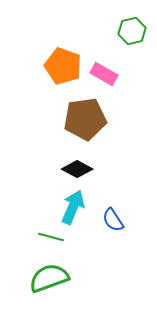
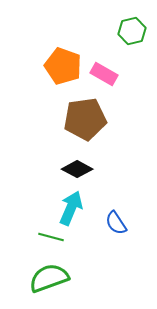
cyan arrow: moved 2 px left, 1 px down
blue semicircle: moved 3 px right, 3 px down
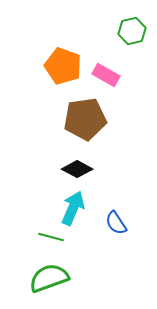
pink rectangle: moved 2 px right, 1 px down
cyan arrow: moved 2 px right
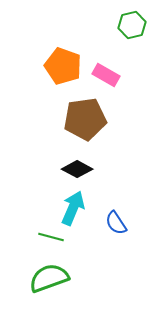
green hexagon: moved 6 px up
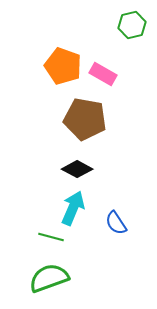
pink rectangle: moved 3 px left, 1 px up
brown pentagon: rotated 18 degrees clockwise
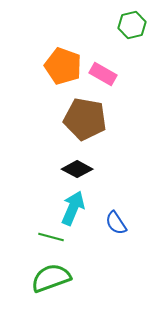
green semicircle: moved 2 px right
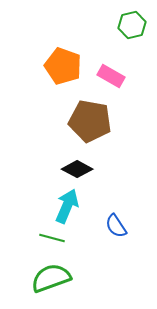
pink rectangle: moved 8 px right, 2 px down
brown pentagon: moved 5 px right, 2 px down
cyan arrow: moved 6 px left, 2 px up
blue semicircle: moved 3 px down
green line: moved 1 px right, 1 px down
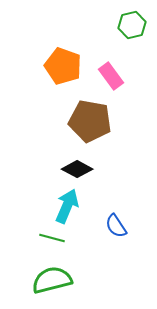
pink rectangle: rotated 24 degrees clockwise
green semicircle: moved 1 px right, 2 px down; rotated 6 degrees clockwise
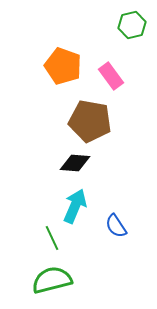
black diamond: moved 2 px left, 6 px up; rotated 24 degrees counterclockwise
cyan arrow: moved 8 px right
green line: rotated 50 degrees clockwise
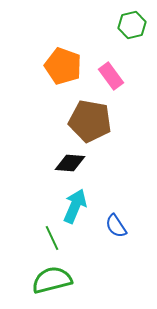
black diamond: moved 5 px left
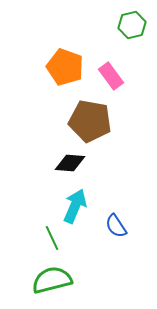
orange pentagon: moved 2 px right, 1 px down
